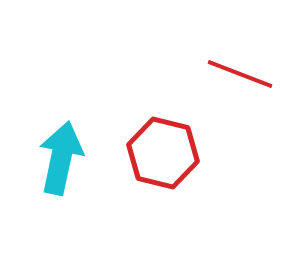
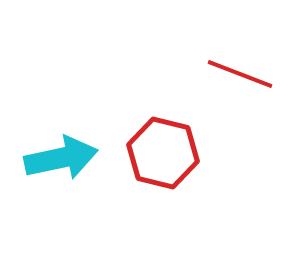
cyan arrow: rotated 66 degrees clockwise
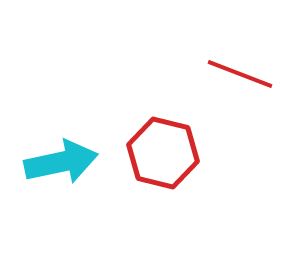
cyan arrow: moved 4 px down
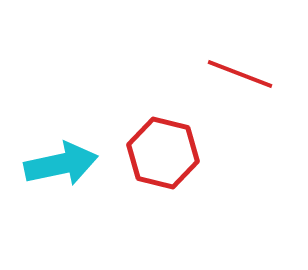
cyan arrow: moved 2 px down
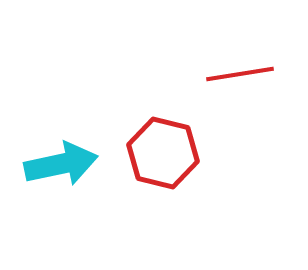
red line: rotated 30 degrees counterclockwise
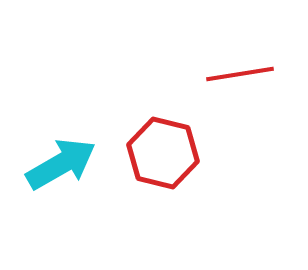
cyan arrow: rotated 18 degrees counterclockwise
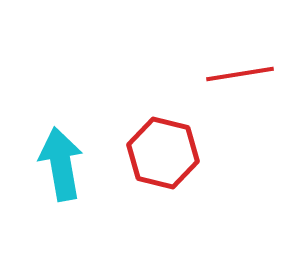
cyan arrow: rotated 70 degrees counterclockwise
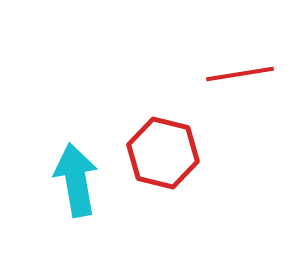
cyan arrow: moved 15 px right, 16 px down
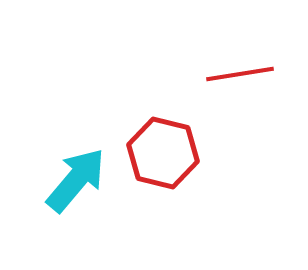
cyan arrow: rotated 50 degrees clockwise
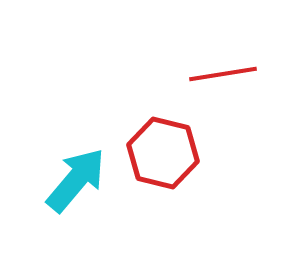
red line: moved 17 px left
